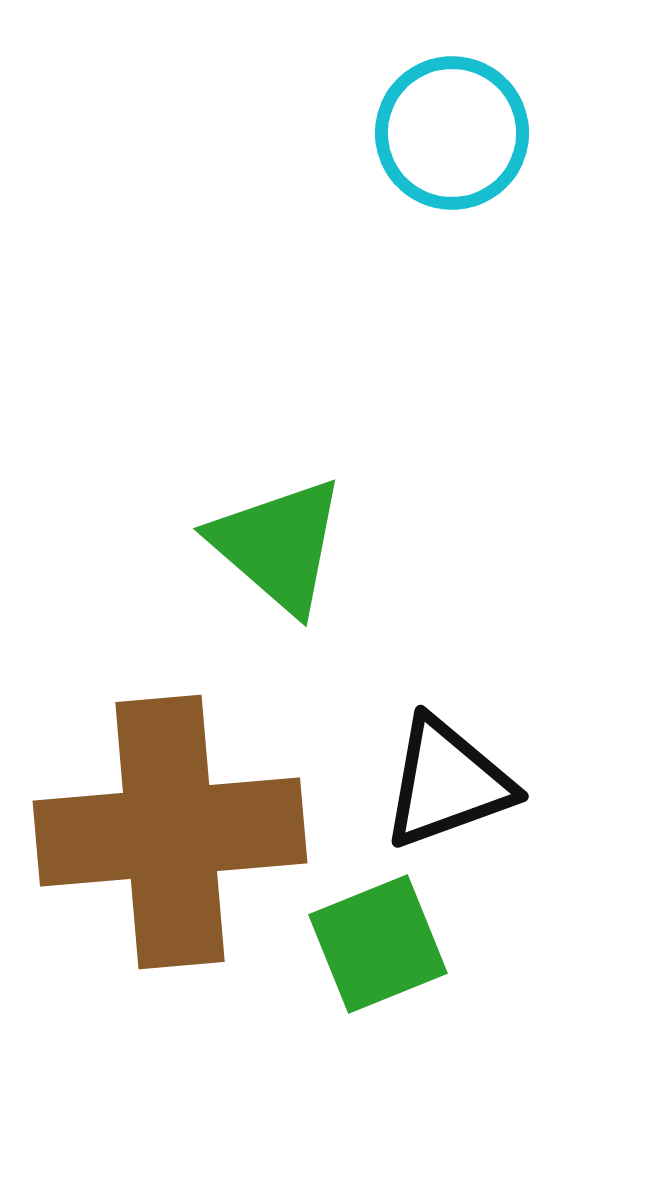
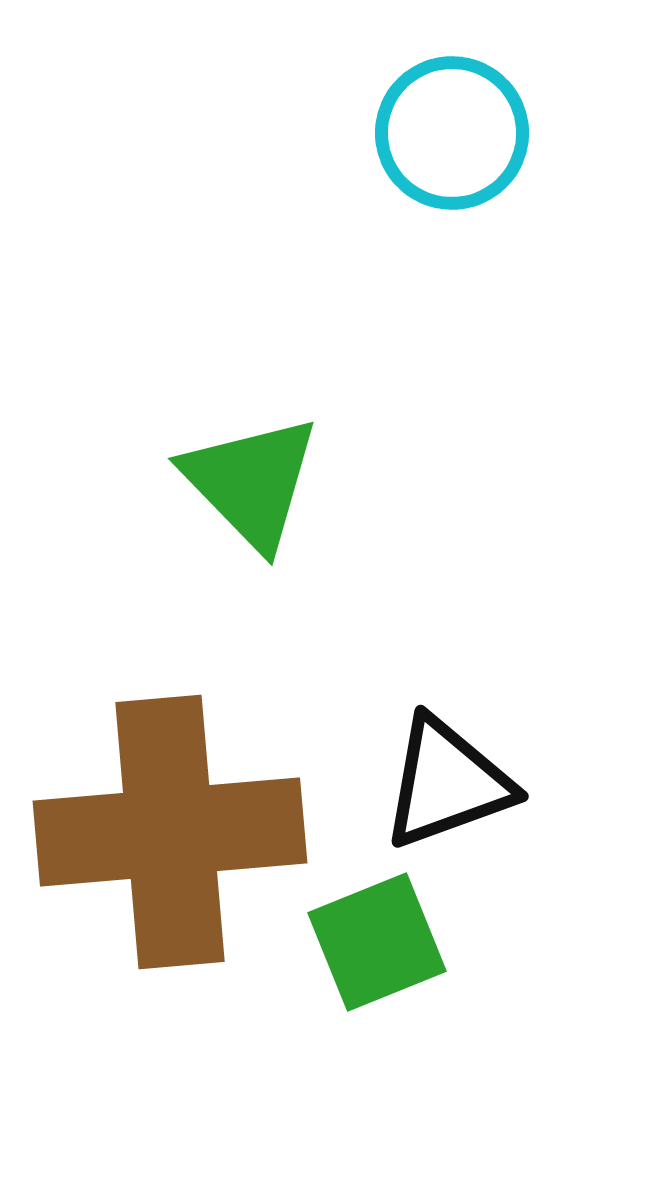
green triangle: moved 27 px left, 63 px up; rotated 5 degrees clockwise
green square: moved 1 px left, 2 px up
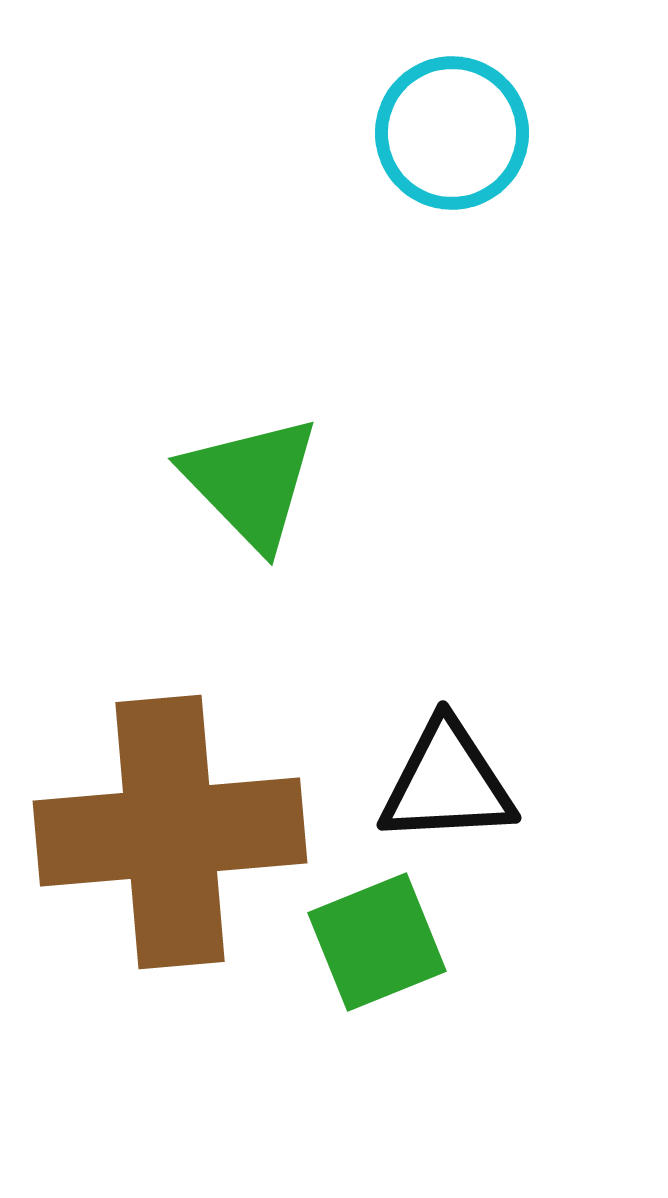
black triangle: rotated 17 degrees clockwise
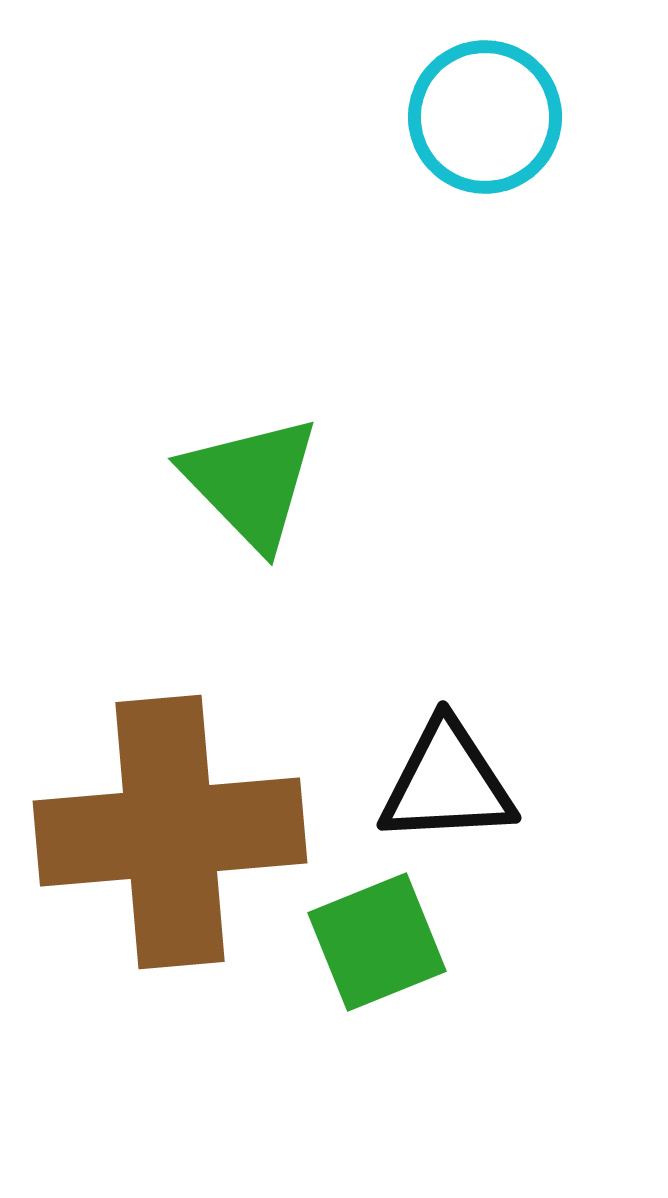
cyan circle: moved 33 px right, 16 px up
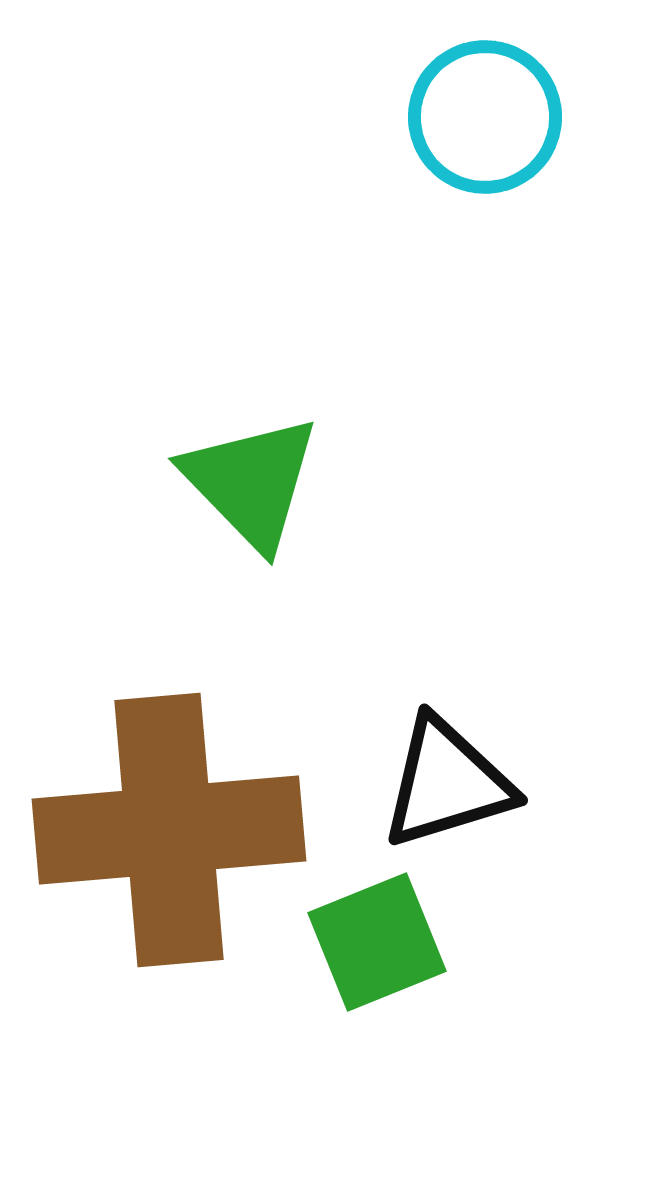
black triangle: rotated 14 degrees counterclockwise
brown cross: moved 1 px left, 2 px up
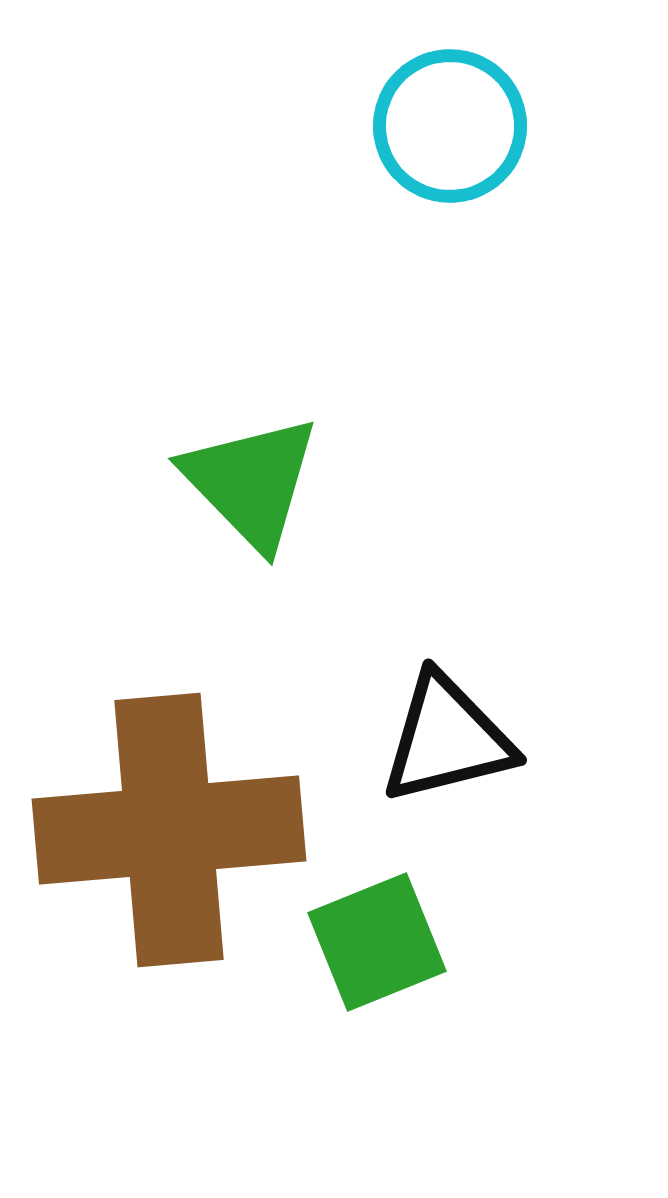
cyan circle: moved 35 px left, 9 px down
black triangle: moved 44 px up; rotated 3 degrees clockwise
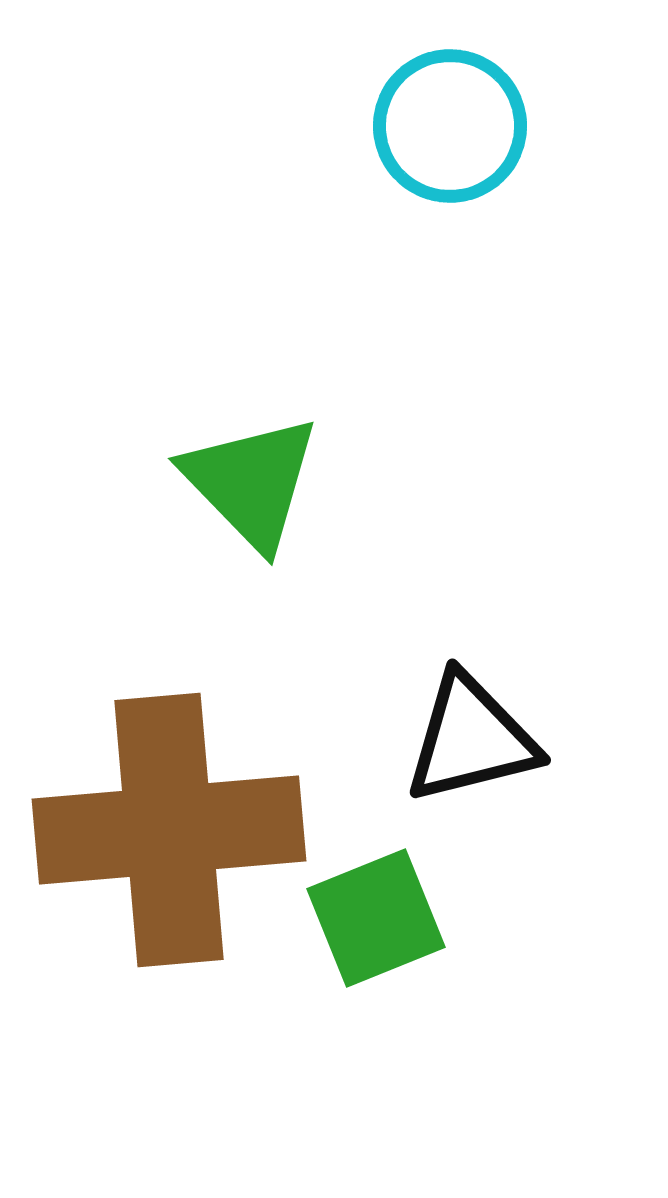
black triangle: moved 24 px right
green square: moved 1 px left, 24 px up
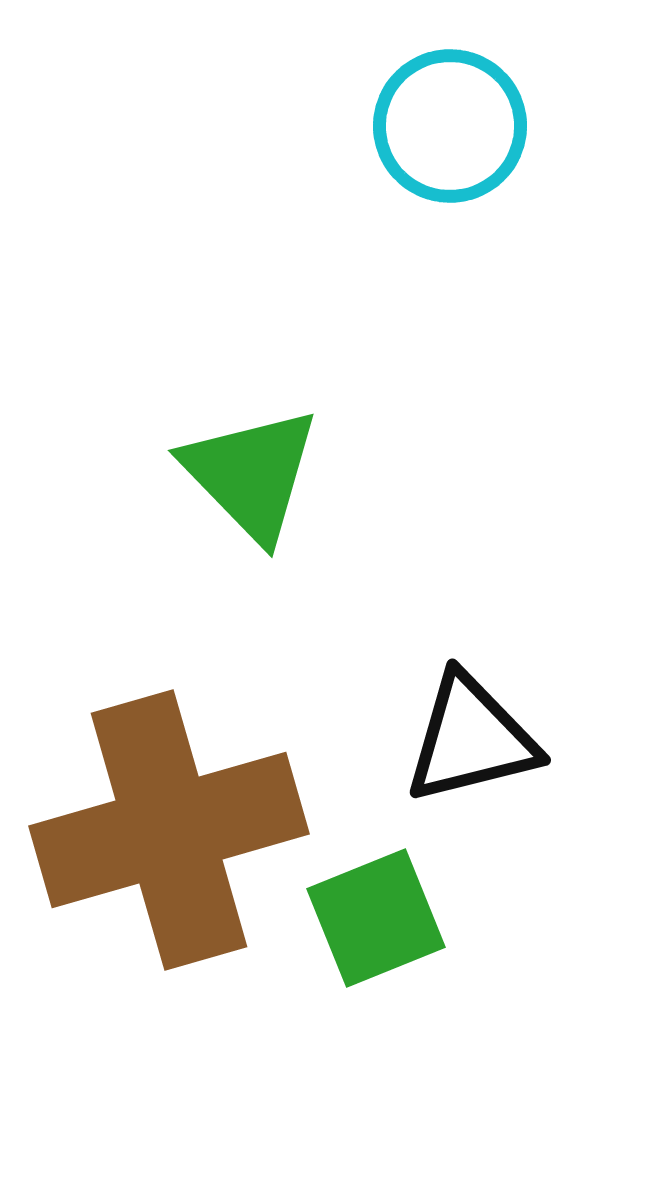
green triangle: moved 8 px up
brown cross: rotated 11 degrees counterclockwise
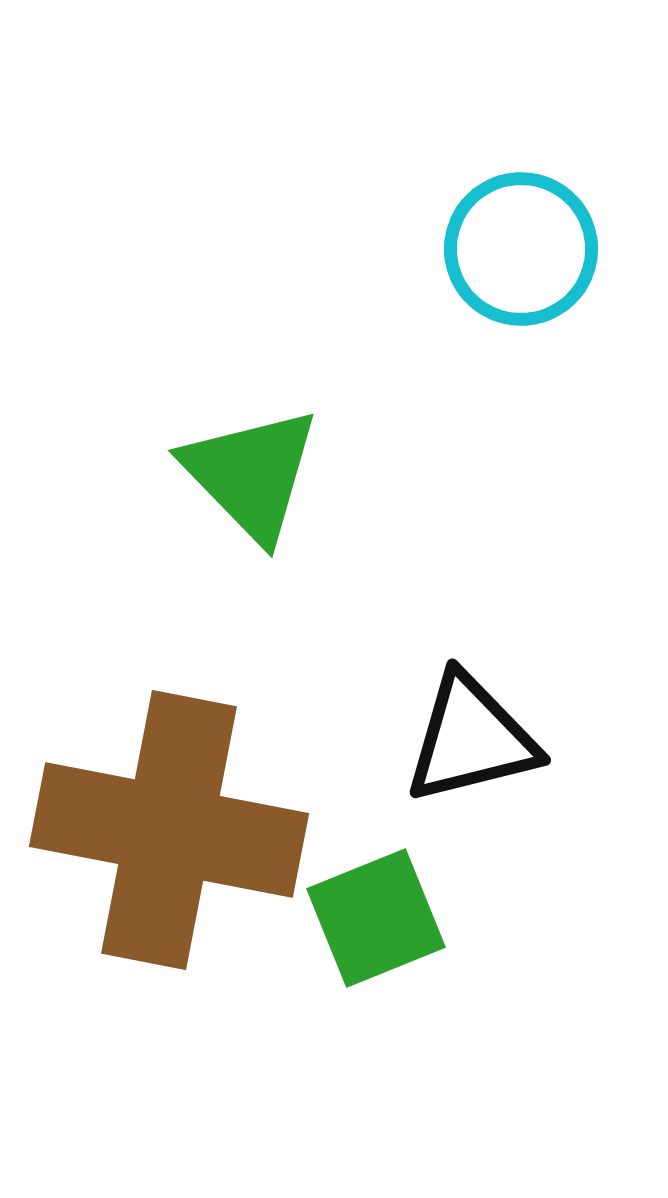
cyan circle: moved 71 px right, 123 px down
brown cross: rotated 27 degrees clockwise
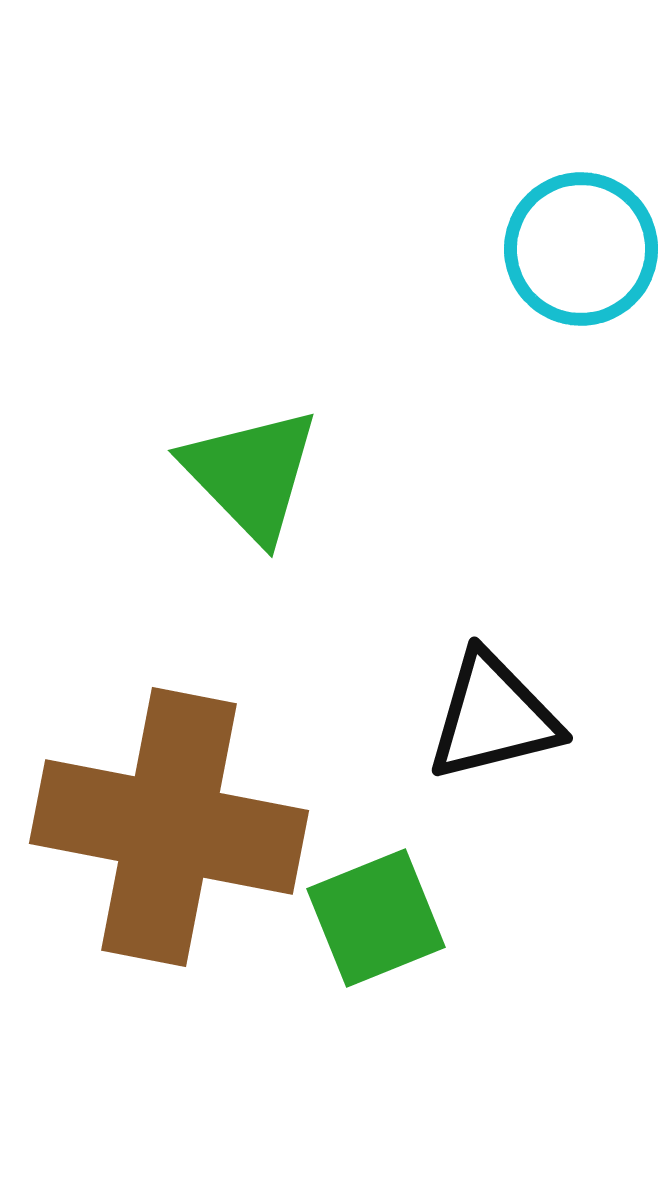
cyan circle: moved 60 px right
black triangle: moved 22 px right, 22 px up
brown cross: moved 3 px up
